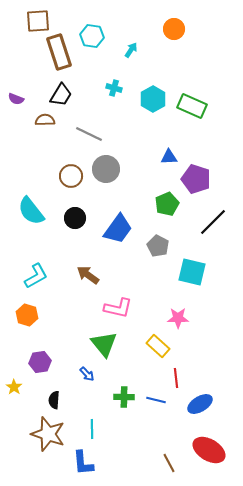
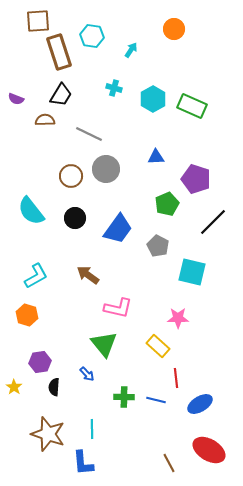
blue triangle at (169, 157): moved 13 px left
black semicircle at (54, 400): moved 13 px up
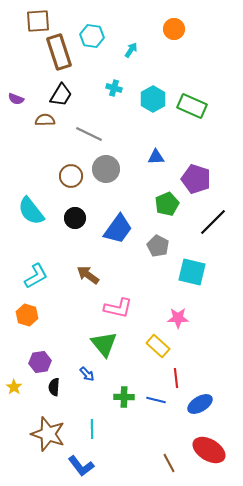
blue L-shape at (83, 463): moved 2 px left, 3 px down; rotated 32 degrees counterclockwise
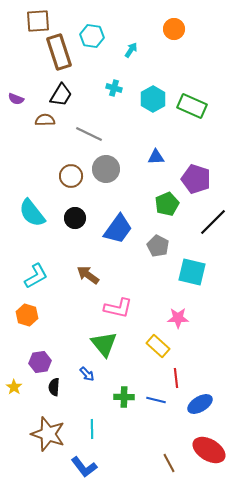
cyan semicircle at (31, 211): moved 1 px right, 2 px down
blue L-shape at (81, 466): moved 3 px right, 1 px down
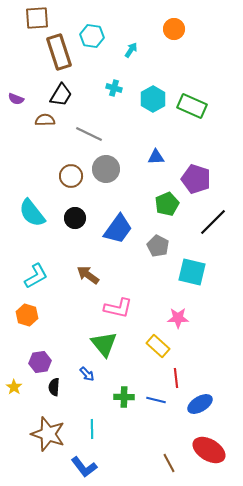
brown square at (38, 21): moved 1 px left, 3 px up
